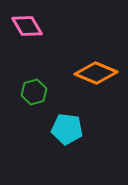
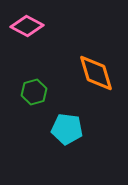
pink diamond: rotated 32 degrees counterclockwise
orange diamond: rotated 51 degrees clockwise
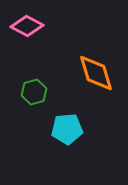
cyan pentagon: rotated 12 degrees counterclockwise
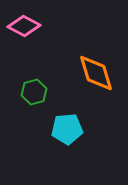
pink diamond: moved 3 px left
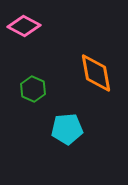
orange diamond: rotated 6 degrees clockwise
green hexagon: moved 1 px left, 3 px up; rotated 20 degrees counterclockwise
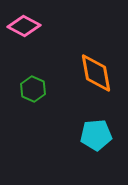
cyan pentagon: moved 29 px right, 6 px down
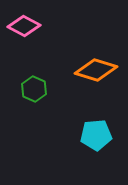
orange diamond: moved 3 px up; rotated 63 degrees counterclockwise
green hexagon: moved 1 px right
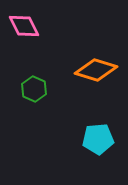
pink diamond: rotated 36 degrees clockwise
cyan pentagon: moved 2 px right, 4 px down
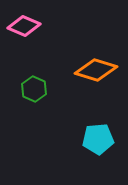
pink diamond: rotated 40 degrees counterclockwise
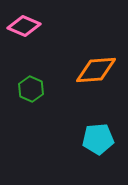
orange diamond: rotated 21 degrees counterclockwise
green hexagon: moved 3 px left
